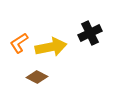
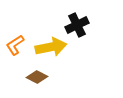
black cross: moved 13 px left, 8 px up
orange L-shape: moved 4 px left, 2 px down
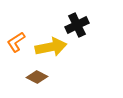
orange L-shape: moved 1 px right, 3 px up
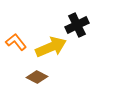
orange L-shape: rotated 85 degrees clockwise
yellow arrow: rotated 12 degrees counterclockwise
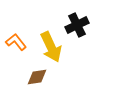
yellow arrow: rotated 88 degrees clockwise
brown diamond: rotated 35 degrees counterclockwise
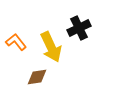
black cross: moved 2 px right, 3 px down
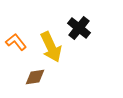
black cross: rotated 25 degrees counterclockwise
brown diamond: moved 2 px left
